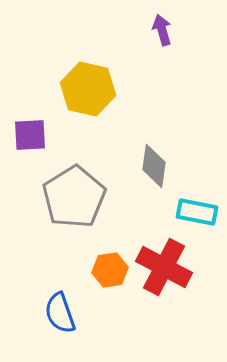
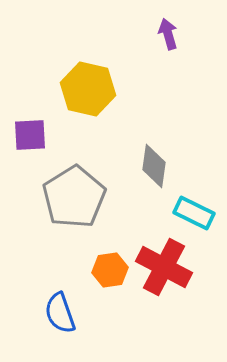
purple arrow: moved 6 px right, 4 px down
cyan rectangle: moved 3 px left, 1 px down; rotated 15 degrees clockwise
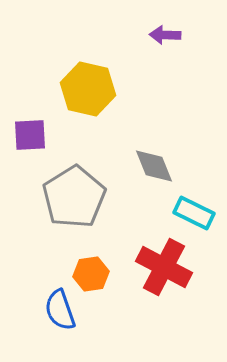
purple arrow: moved 3 px left, 1 px down; rotated 72 degrees counterclockwise
gray diamond: rotated 30 degrees counterclockwise
orange hexagon: moved 19 px left, 4 px down
blue semicircle: moved 3 px up
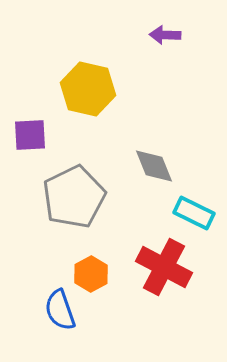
gray pentagon: rotated 6 degrees clockwise
orange hexagon: rotated 20 degrees counterclockwise
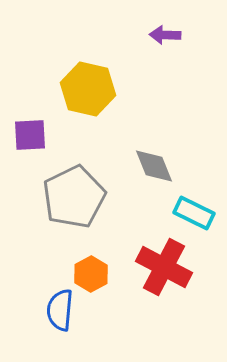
blue semicircle: rotated 24 degrees clockwise
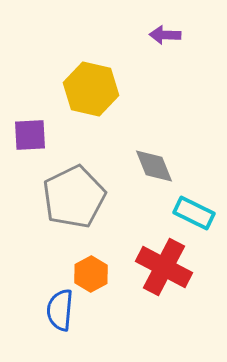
yellow hexagon: moved 3 px right
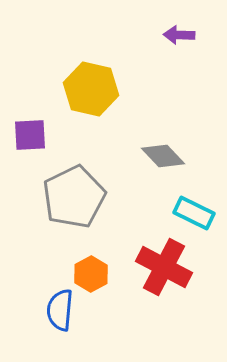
purple arrow: moved 14 px right
gray diamond: moved 9 px right, 10 px up; rotated 21 degrees counterclockwise
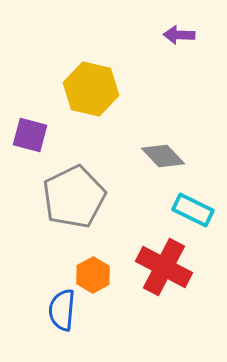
purple square: rotated 18 degrees clockwise
cyan rectangle: moved 1 px left, 3 px up
orange hexagon: moved 2 px right, 1 px down
blue semicircle: moved 2 px right
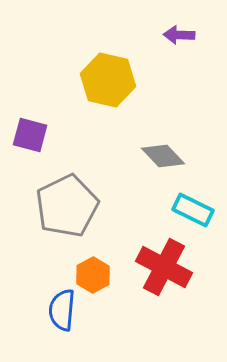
yellow hexagon: moved 17 px right, 9 px up
gray pentagon: moved 7 px left, 9 px down
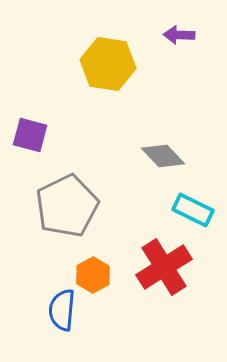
yellow hexagon: moved 16 px up; rotated 4 degrees counterclockwise
red cross: rotated 30 degrees clockwise
